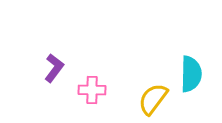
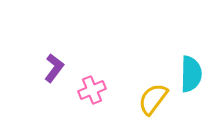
pink cross: rotated 24 degrees counterclockwise
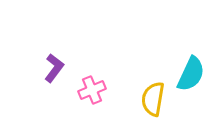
cyan semicircle: rotated 24 degrees clockwise
yellow semicircle: rotated 28 degrees counterclockwise
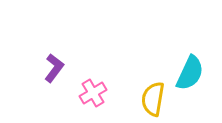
cyan semicircle: moved 1 px left, 1 px up
pink cross: moved 1 px right, 3 px down; rotated 8 degrees counterclockwise
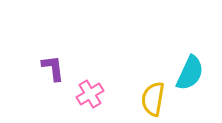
purple L-shape: moved 1 px left; rotated 44 degrees counterclockwise
pink cross: moved 3 px left, 1 px down
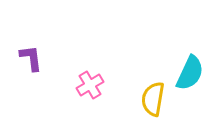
purple L-shape: moved 22 px left, 10 px up
pink cross: moved 9 px up
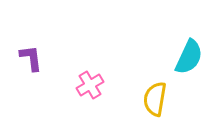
cyan semicircle: moved 1 px left, 16 px up
yellow semicircle: moved 2 px right
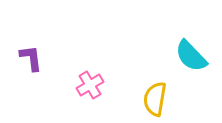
cyan semicircle: moved 2 px right, 1 px up; rotated 111 degrees clockwise
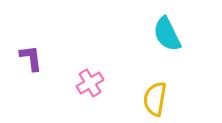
cyan semicircle: moved 24 px left, 22 px up; rotated 18 degrees clockwise
pink cross: moved 2 px up
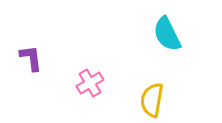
yellow semicircle: moved 3 px left, 1 px down
